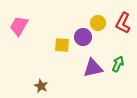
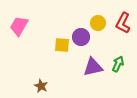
purple circle: moved 2 px left
purple triangle: moved 1 px up
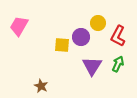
red L-shape: moved 5 px left, 13 px down
purple triangle: moved 1 px left, 1 px up; rotated 45 degrees counterclockwise
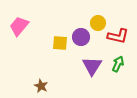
pink trapezoid: rotated 10 degrees clockwise
red L-shape: rotated 105 degrees counterclockwise
yellow square: moved 2 px left, 2 px up
